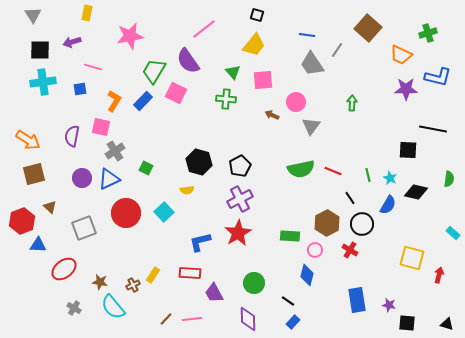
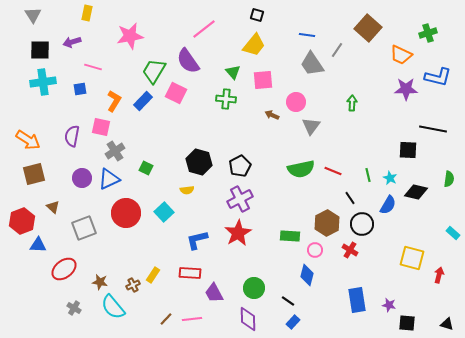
brown triangle at (50, 207): moved 3 px right
blue L-shape at (200, 242): moved 3 px left, 2 px up
green circle at (254, 283): moved 5 px down
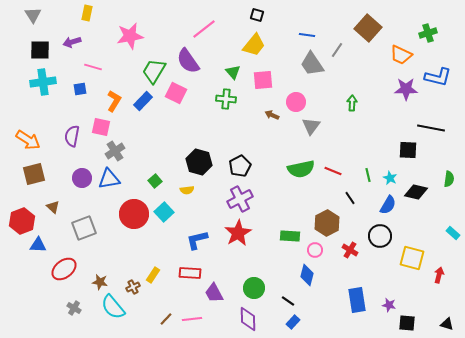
black line at (433, 129): moved 2 px left, 1 px up
green square at (146, 168): moved 9 px right, 13 px down; rotated 24 degrees clockwise
blue triangle at (109, 179): rotated 15 degrees clockwise
red circle at (126, 213): moved 8 px right, 1 px down
black circle at (362, 224): moved 18 px right, 12 px down
brown cross at (133, 285): moved 2 px down
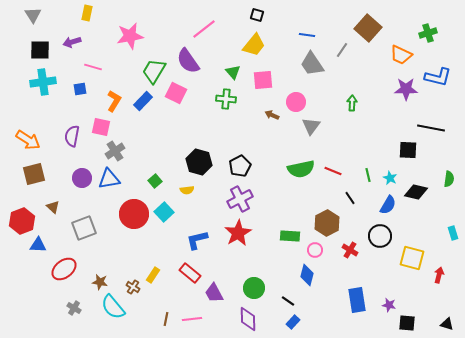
gray line at (337, 50): moved 5 px right
cyan rectangle at (453, 233): rotated 32 degrees clockwise
red rectangle at (190, 273): rotated 35 degrees clockwise
brown cross at (133, 287): rotated 32 degrees counterclockwise
brown line at (166, 319): rotated 32 degrees counterclockwise
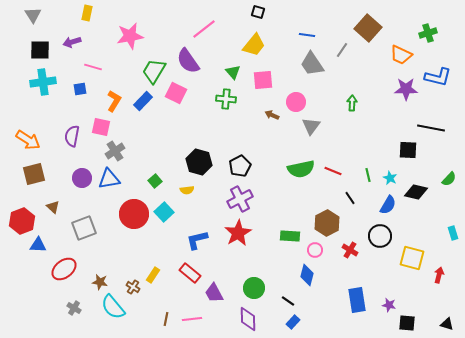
black square at (257, 15): moved 1 px right, 3 px up
green semicircle at (449, 179): rotated 35 degrees clockwise
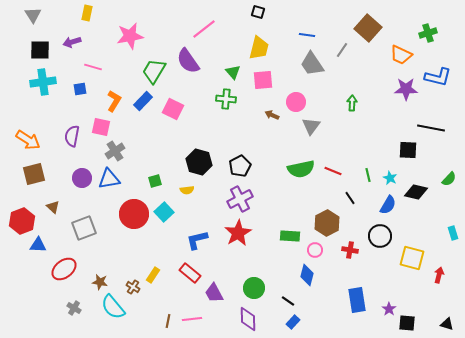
yellow trapezoid at (254, 45): moved 5 px right, 3 px down; rotated 25 degrees counterclockwise
pink square at (176, 93): moved 3 px left, 16 px down
green square at (155, 181): rotated 24 degrees clockwise
red cross at (350, 250): rotated 21 degrees counterclockwise
purple star at (389, 305): moved 4 px down; rotated 24 degrees clockwise
brown line at (166, 319): moved 2 px right, 2 px down
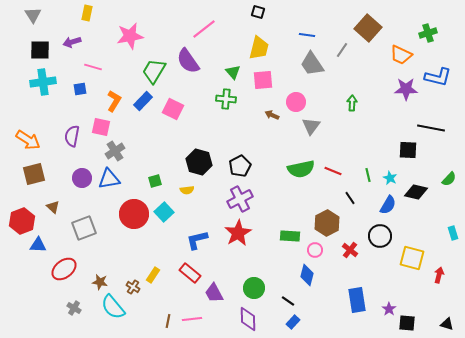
red cross at (350, 250): rotated 28 degrees clockwise
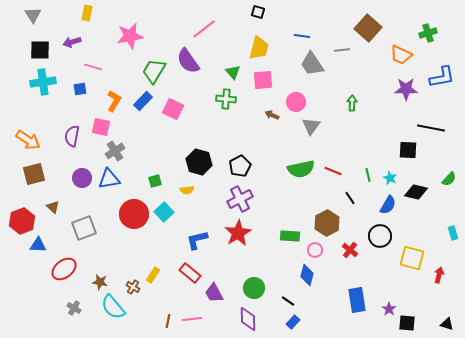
blue line at (307, 35): moved 5 px left, 1 px down
gray line at (342, 50): rotated 49 degrees clockwise
blue L-shape at (438, 77): moved 4 px right; rotated 24 degrees counterclockwise
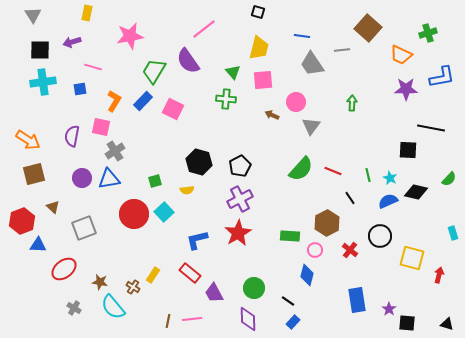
green semicircle at (301, 169): rotated 36 degrees counterclockwise
blue semicircle at (388, 205): moved 4 px up; rotated 144 degrees counterclockwise
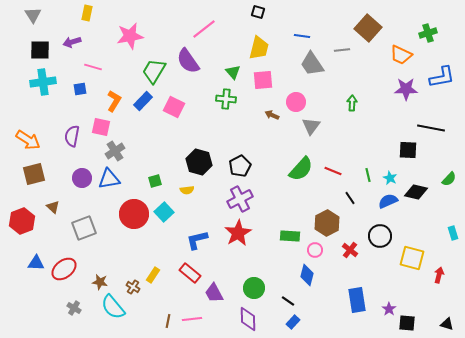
pink square at (173, 109): moved 1 px right, 2 px up
blue triangle at (38, 245): moved 2 px left, 18 px down
